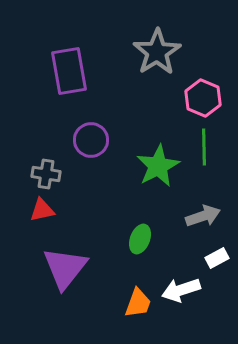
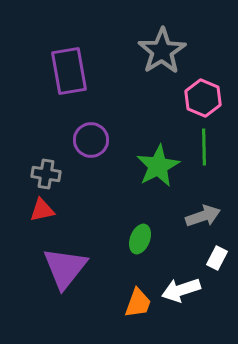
gray star: moved 5 px right, 1 px up
white rectangle: rotated 35 degrees counterclockwise
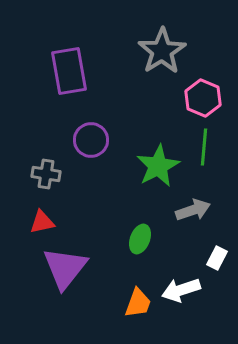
green line: rotated 6 degrees clockwise
red triangle: moved 12 px down
gray arrow: moved 10 px left, 6 px up
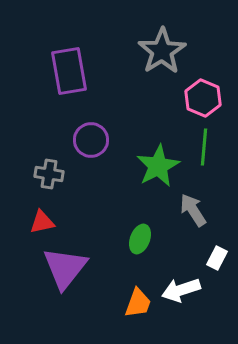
gray cross: moved 3 px right
gray arrow: rotated 104 degrees counterclockwise
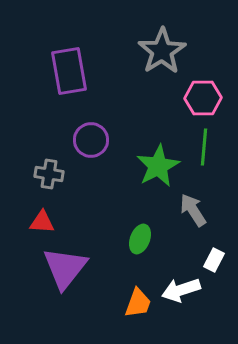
pink hexagon: rotated 24 degrees counterclockwise
red triangle: rotated 16 degrees clockwise
white rectangle: moved 3 px left, 2 px down
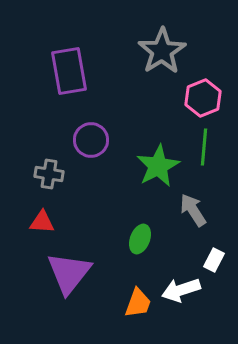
pink hexagon: rotated 21 degrees counterclockwise
purple triangle: moved 4 px right, 5 px down
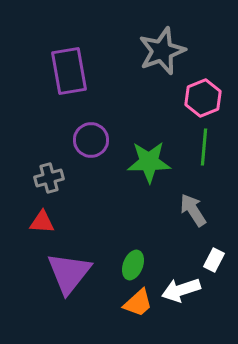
gray star: rotated 12 degrees clockwise
green star: moved 9 px left, 4 px up; rotated 27 degrees clockwise
gray cross: moved 4 px down; rotated 24 degrees counterclockwise
green ellipse: moved 7 px left, 26 px down
orange trapezoid: rotated 28 degrees clockwise
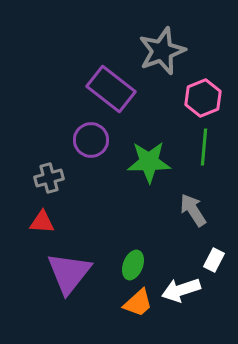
purple rectangle: moved 42 px right, 18 px down; rotated 42 degrees counterclockwise
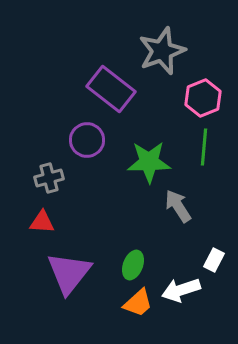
purple circle: moved 4 px left
gray arrow: moved 15 px left, 4 px up
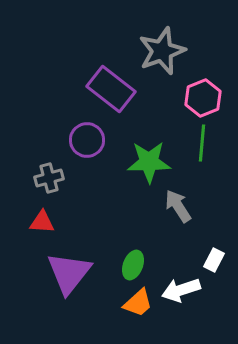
green line: moved 2 px left, 4 px up
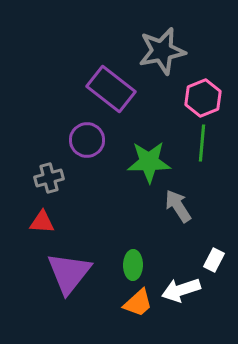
gray star: rotated 9 degrees clockwise
green ellipse: rotated 20 degrees counterclockwise
